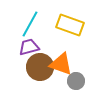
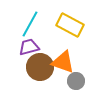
yellow rectangle: rotated 8 degrees clockwise
orange triangle: moved 2 px right, 2 px up
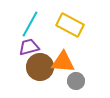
orange triangle: rotated 15 degrees counterclockwise
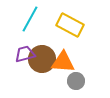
cyan line: moved 5 px up
purple trapezoid: moved 4 px left, 7 px down
brown circle: moved 2 px right, 8 px up
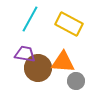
yellow rectangle: moved 1 px left, 1 px up
purple trapezoid: rotated 25 degrees clockwise
brown circle: moved 4 px left, 9 px down
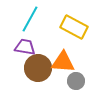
yellow rectangle: moved 5 px right, 3 px down
purple trapezoid: moved 7 px up
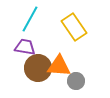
yellow rectangle: rotated 28 degrees clockwise
orange triangle: moved 4 px left, 4 px down
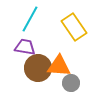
gray circle: moved 5 px left, 2 px down
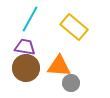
yellow rectangle: rotated 16 degrees counterclockwise
brown circle: moved 12 px left
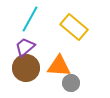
purple trapezoid: rotated 50 degrees counterclockwise
